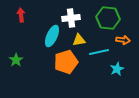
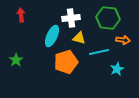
yellow triangle: moved 2 px up; rotated 24 degrees clockwise
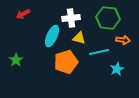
red arrow: moved 2 px right, 1 px up; rotated 112 degrees counterclockwise
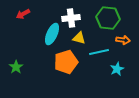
cyan ellipse: moved 2 px up
green star: moved 7 px down
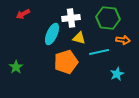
cyan star: moved 5 px down
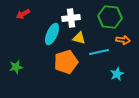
green hexagon: moved 2 px right, 1 px up
green star: rotated 24 degrees clockwise
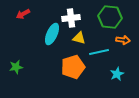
orange pentagon: moved 7 px right, 5 px down
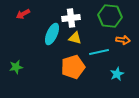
green hexagon: moved 1 px up
yellow triangle: moved 4 px left
